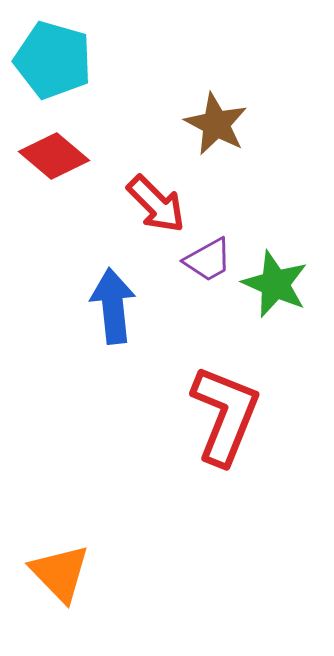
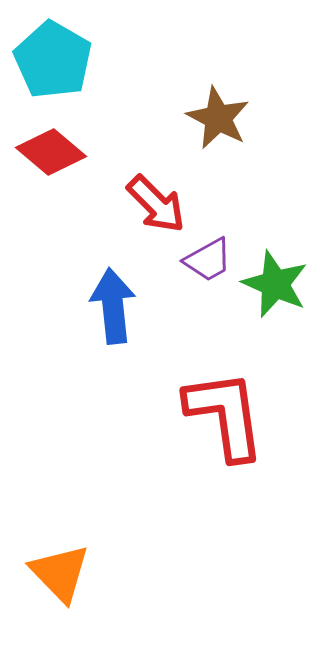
cyan pentagon: rotated 14 degrees clockwise
brown star: moved 2 px right, 6 px up
red diamond: moved 3 px left, 4 px up
red L-shape: rotated 30 degrees counterclockwise
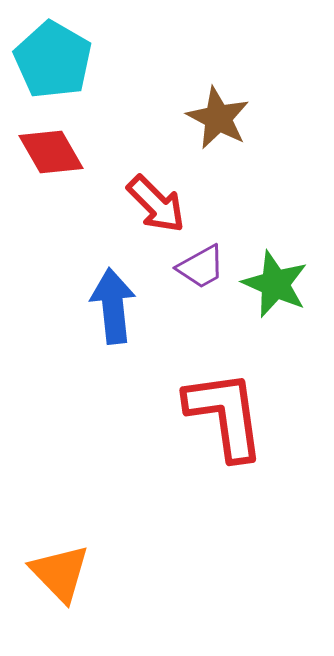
red diamond: rotated 20 degrees clockwise
purple trapezoid: moved 7 px left, 7 px down
